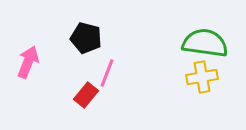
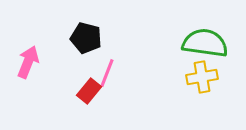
red rectangle: moved 3 px right, 4 px up
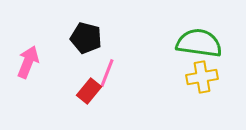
green semicircle: moved 6 px left
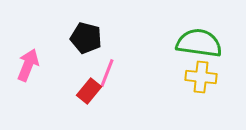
pink arrow: moved 3 px down
yellow cross: moved 1 px left; rotated 16 degrees clockwise
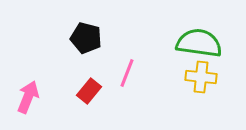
pink arrow: moved 32 px down
pink line: moved 20 px right
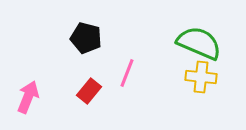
green semicircle: rotated 15 degrees clockwise
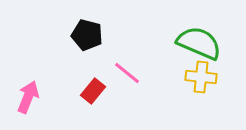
black pentagon: moved 1 px right, 3 px up
pink line: rotated 72 degrees counterclockwise
red rectangle: moved 4 px right
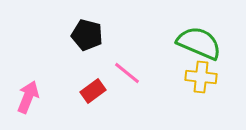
red rectangle: rotated 15 degrees clockwise
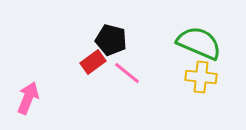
black pentagon: moved 24 px right, 5 px down
red rectangle: moved 29 px up
pink arrow: moved 1 px down
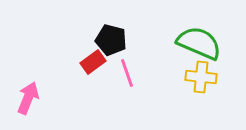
pink line: rotated 32 degrees clockwise
